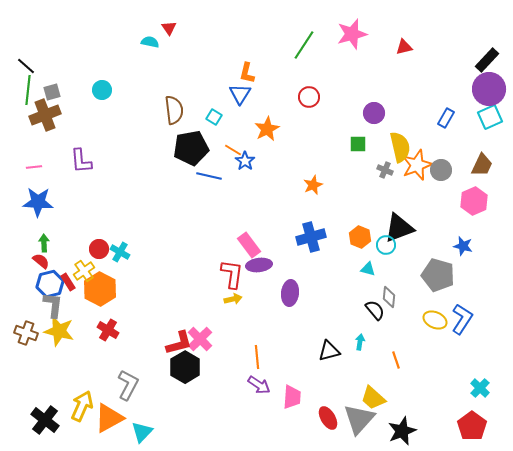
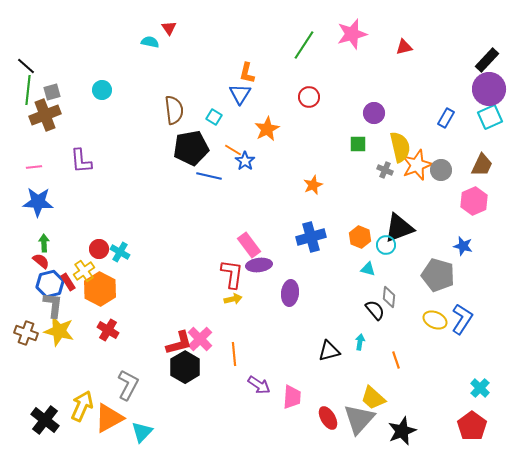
orange line at (257, 357): moved 23 px left, 3 px up
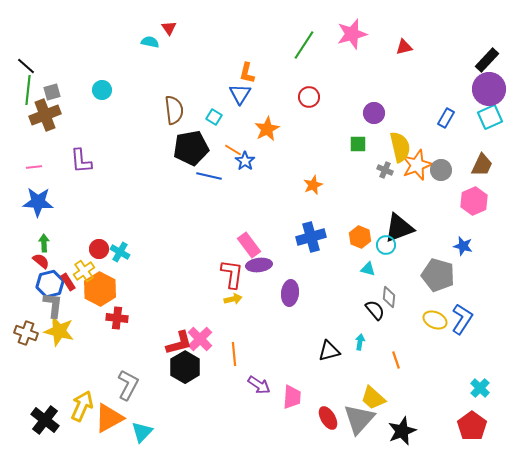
red cross at (108, 330): moved 9 px right, 12 px up; rotated 25 degrees counterclockwise
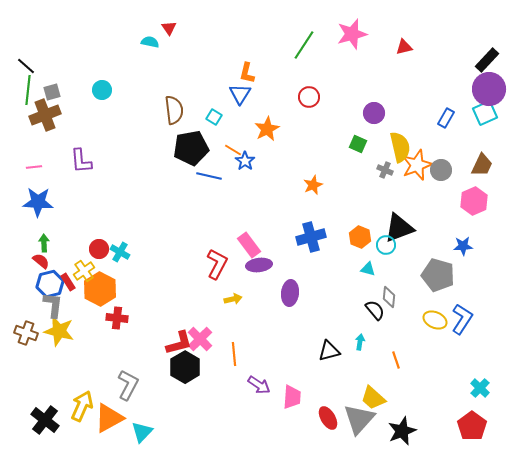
cyan square at (490, 117): moved 5 px left, 4 px up
green square at (358, 144): rotated 24 degrees clockwise
blue star at (463, 246): rotated 18 degrees counterclockwise
red L-shape at (232, 274): moved 15 px left, 10 px up; rotated 20 degrees clockwise
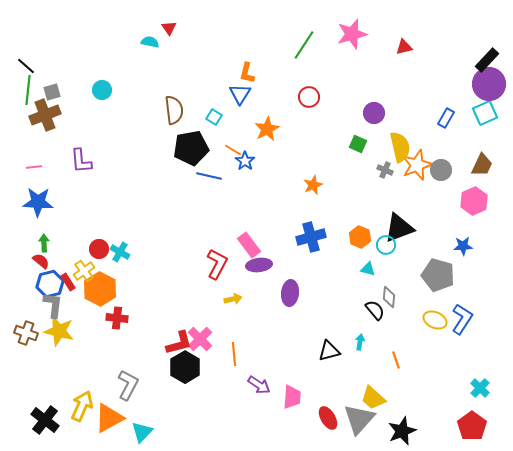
purple circle at (489, 89): moved 5 px up
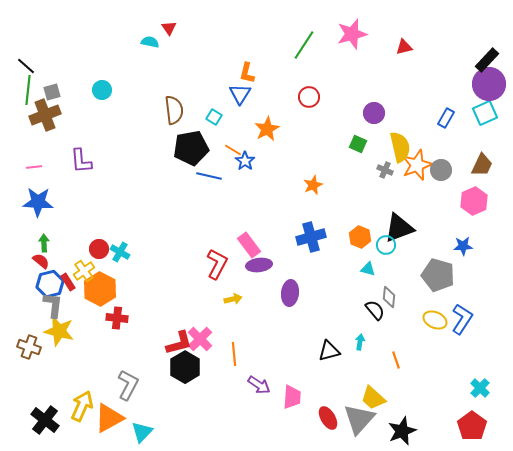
brown cross at (26, 333): moved 3 px right, 14 px down
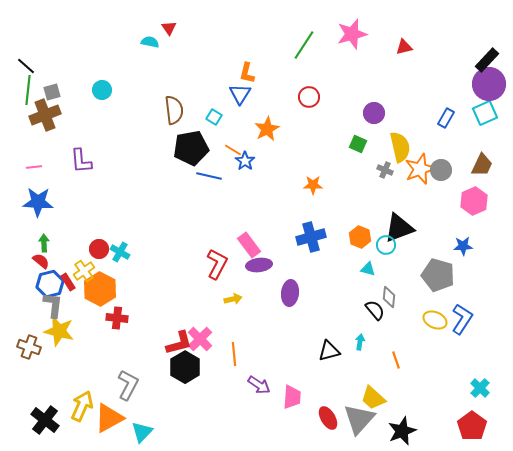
orange star at (417, 165): moved 3 px right, 4 px down
orange star at (313, 185): rotated 24 degrees clockwise
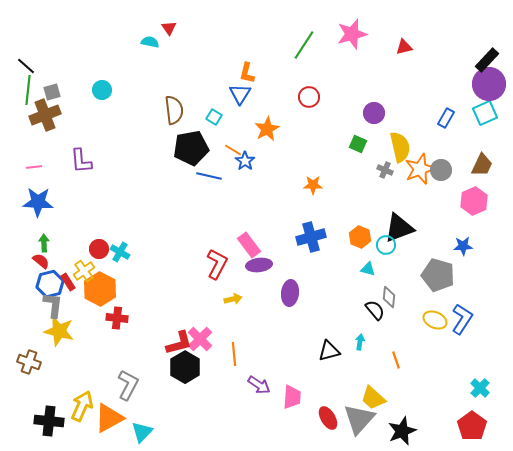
brown cross at (29, 347): moved 15 px down
black cross at (45, 420): moved 4 px right, 1 px down; rotated 32 degrees counterclockwise
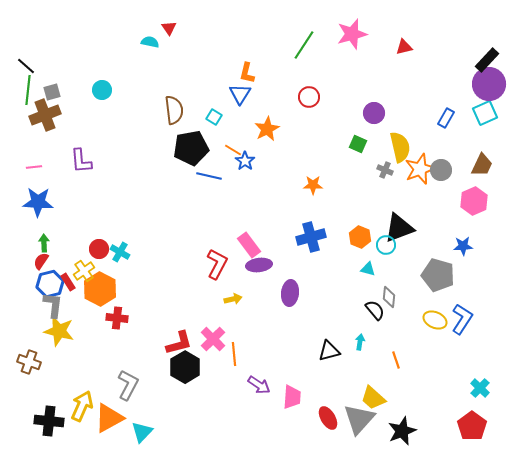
red semicircle at (41, 261): rotated 96 degrees counterclockwise
pink cross at (200, 339): moved 13 px right
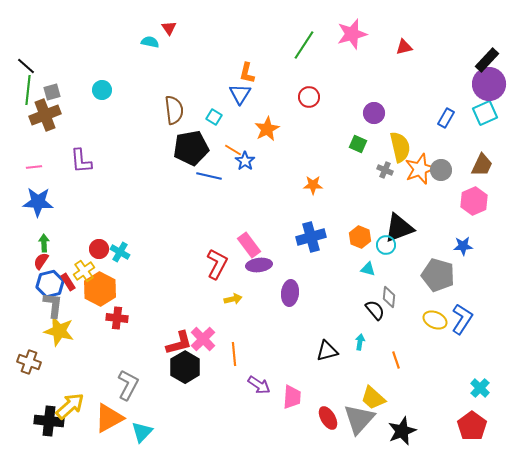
pink cross at (213, 339): moved 10 px left
black triangle at (329, 351): moved 2 px left
yellow arrow at (82, 406): moved 12 px left; rotated 24 degrees clockwise
